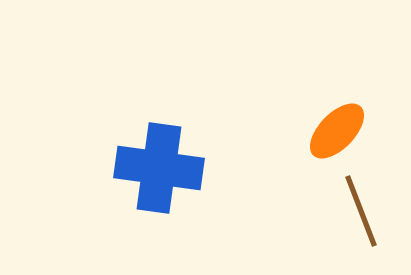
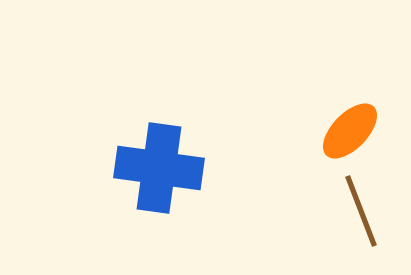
orange ellipse: moved 13 px right
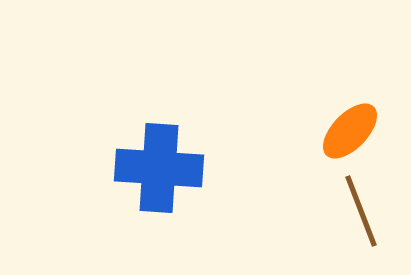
blue cross: rotated 4 degrees counterclockwise
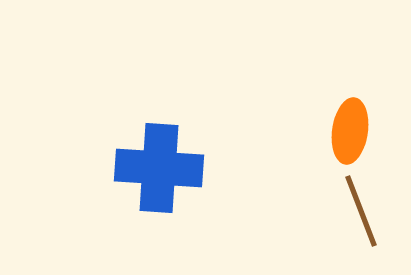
orange ellipse: rotated 36 degrees counterclockwise
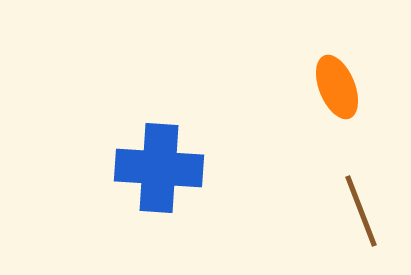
orange ellipse: moved 13 px left, 44 px up; rotated 30 degrees counterclockwise
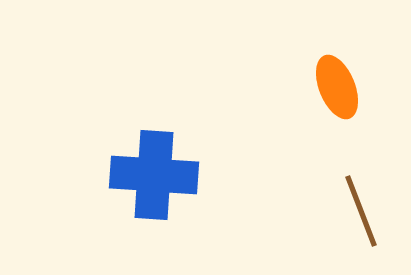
blue cross: moved 5 px left, 7 px down
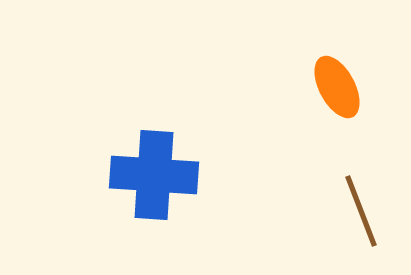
orange ellipse: rotated 6 degrees counterclockwise
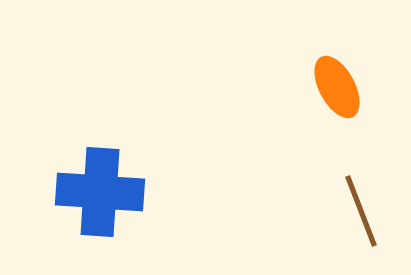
blue cross: moved 54 px left, 17 px down
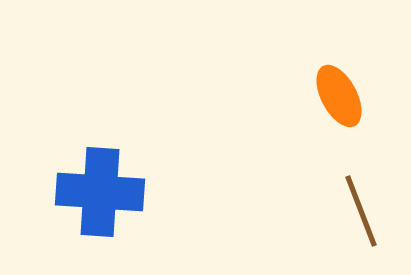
orange ellipse: moved 2 px right, 9 px down
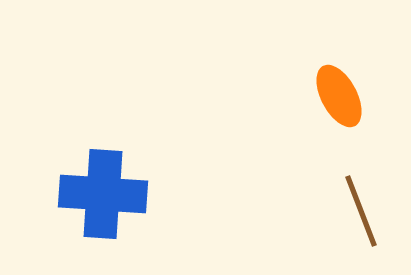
blue cross: moved 3 px right, 2 px down
